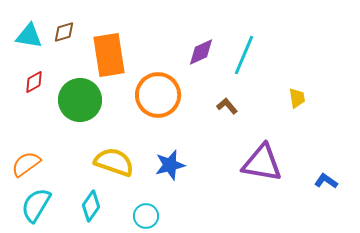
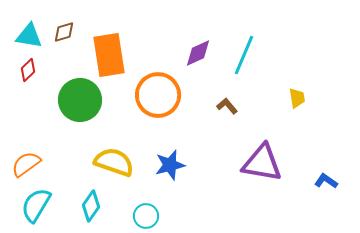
purple diamond: moved 3 px left, 1 px down
red diamond: moved 6 px left, 12 px up; rotated 15 degrees counterclockwise
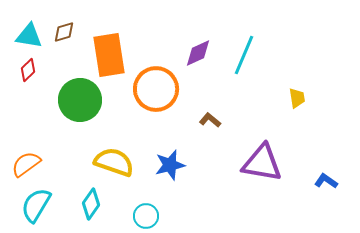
orange circle: moved 2 px left, 6 px up
brown L-shape: moved 17 px left, 14 px down; rotated 10 degrees counterclockwise
cyan diamond: moved 2 px up
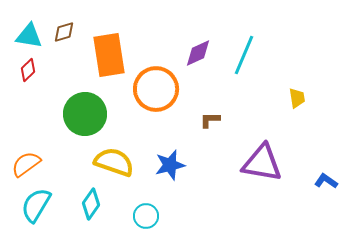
green circle: moved 5 px right, 14 px down
brown L-shape: rotated 40 degrees counterclockwise
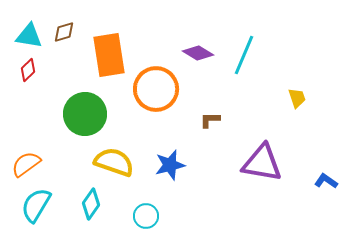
purple diamond: rotated 56 degrees clockwise
yellow trapezoid: rotated 10 degrees counterclockwise
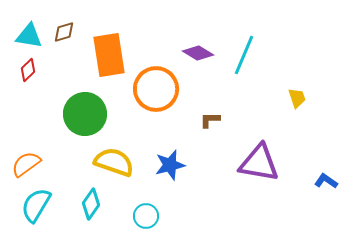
purple triangle: moved 3 px left
